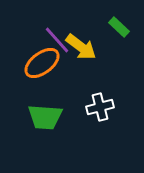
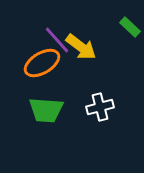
green rectangle: moved 11 px right
orange ellipse: rotated 6 degrees clockwise
green trapezoid: moved 1 px right, 7 px up
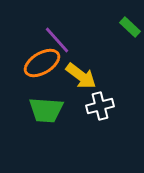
yellow arrow: moved 29 px down
white cross: moved 1 px up
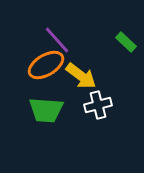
green rectangle: moved 4 px left, 15 px down
orange ellipse: moved 4 px right, 2 px down
white cross: moved 2 px left, 1 px up
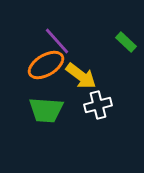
purple line: moved 1 px down
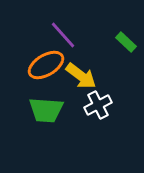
purple line: moved 6 px right, 6 px up
white cross: rotated 12 degrees counterclockwise
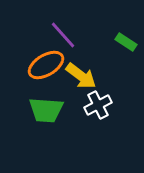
green rectangle: rotated 10 degrees counterclockwise
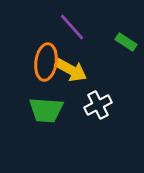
purple line: moved 9 px right, 8 px up
orange ellipse: moved 3 px up; rotated 51 degrees counterclockwise
yellow arrow: moved 10 px left, 6 px up; rotated 8 degrees counterclockwise
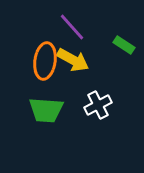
green rectangle: moved 2 px left, 3 px down
orange ellipse: moved 1 px left, 1 px up
yellow arrow: moved 2 px right, 10 px up
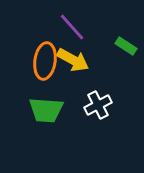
green rectangle: moved 2 px right, 1 px down
